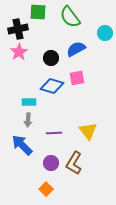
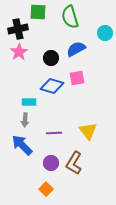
green semicircle: rotated 20 degrees clockwise
gray arrow: moved 3 px left
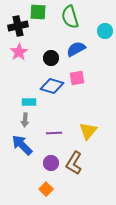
black cross: moved 3 px up
cyan circle: moved 2 px up
yellow triangle: rotated 18 degrees clockwise
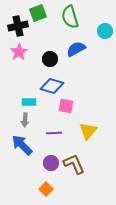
green square: moved 1 px down; rotated 24 degrees counterclockwise
black circle: moved 1 px left, 1 px down
pink square: moved 11 px left, 28 px down; rotated 21 degrees clockwise
brown L-shape: moved 1 px down; rotated 125 degrees clockwise
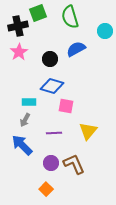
gray arrow: rotated 24 degrees clockwise
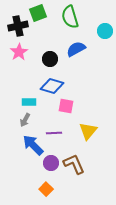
blue arrow: moved 11 px right
